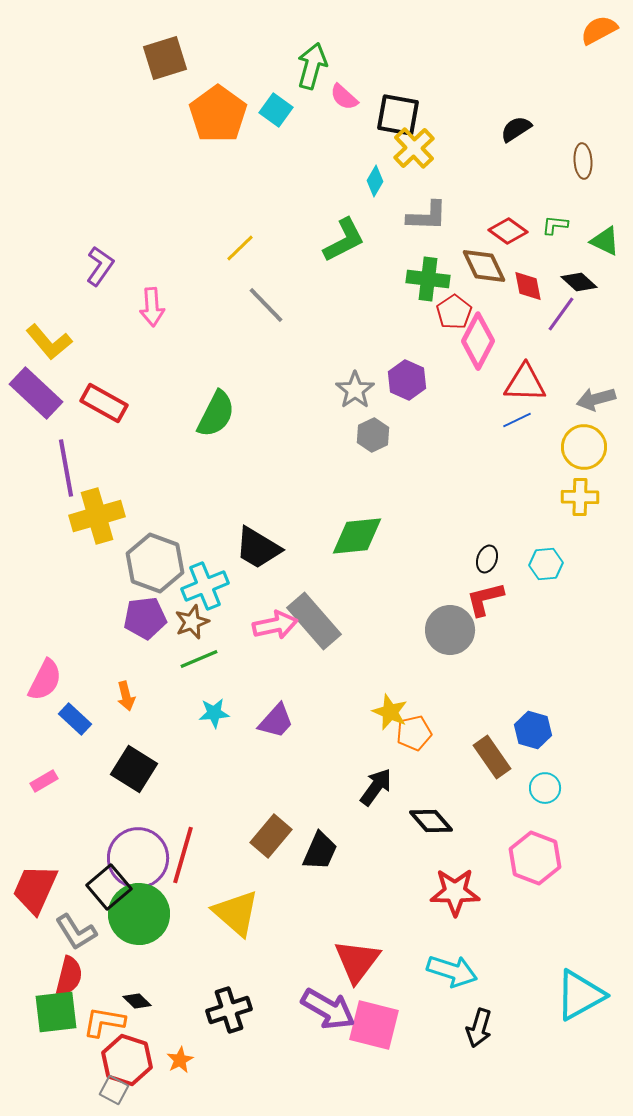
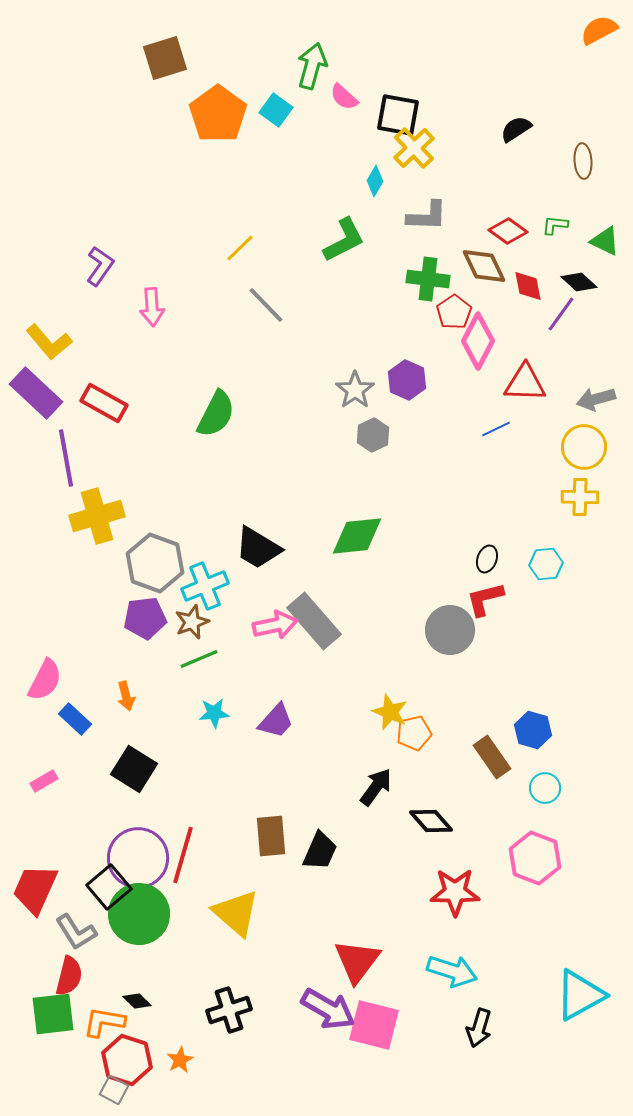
blue line at (517, 420): moved 21 px left, 9 px down
purple line at (66, 468): moved 10 px up
brown rectangle at (271, 836): rotated 45 degrees counterclockwise
green square at (56, 1012): moved 3 px left, 2 px down
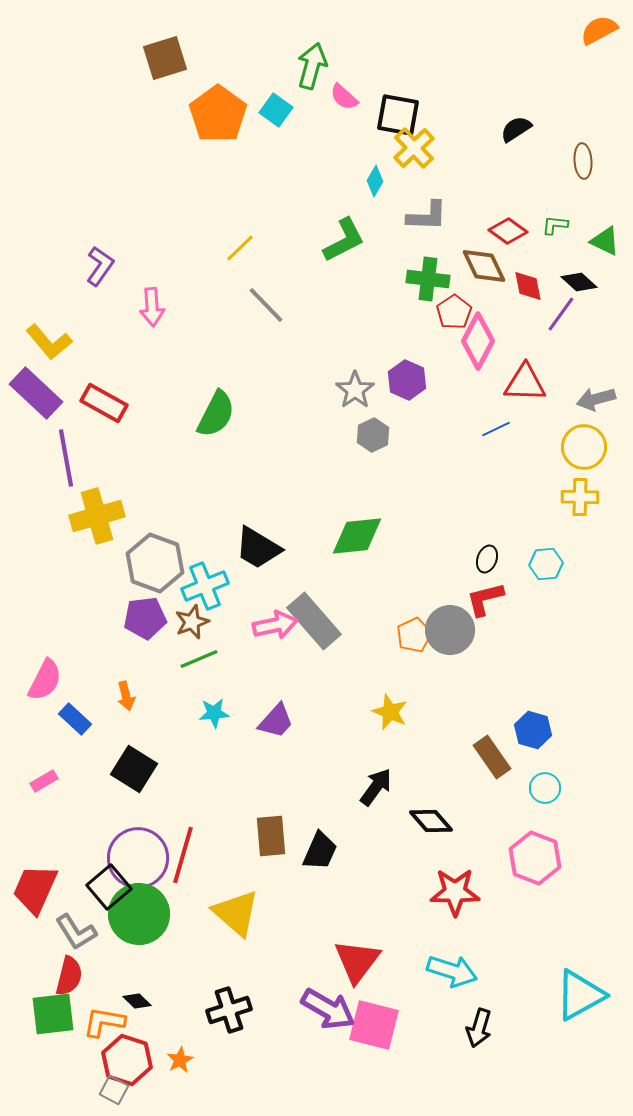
orange pentagon at (414, 733): moved 98 px up; rotated 12 degrees counterclockwise
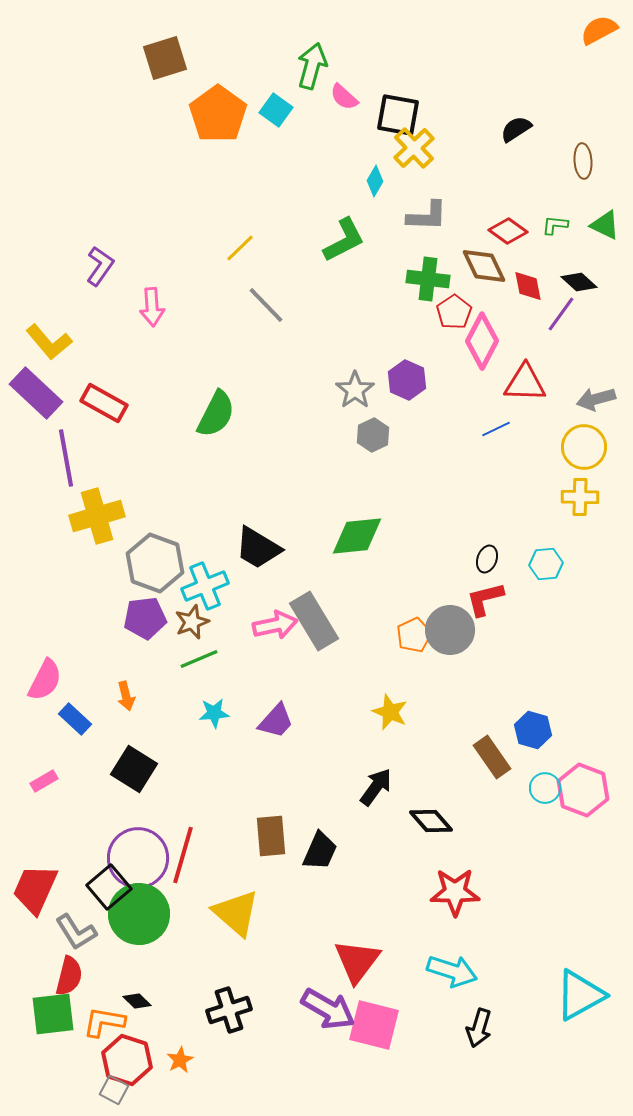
green triangle at (605, 241): moved 16 px up
pink diamond at (478, 341): moved 4 px right
gray rectangle at (314, 621): rotated 10 degrees clockwise
pink hexagon at (535, 858): moved 48 px right, 68 px up
